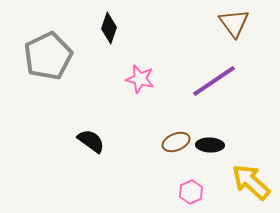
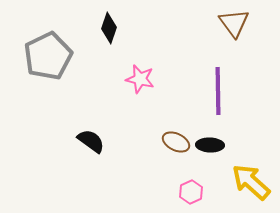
purple line: moved 4 px right, 10 px down; rotated 57 degrees counterclockwise
brown ellipse: rotated 48 degrees clockwise
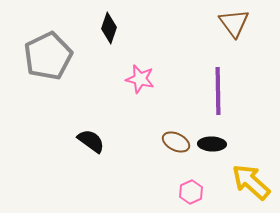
black ellipse: moved 2 px right, 1 px up
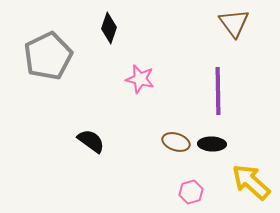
brown ellipse: rotated 8 degrees counterclockwise
pink hexagon: rotated 10 degrees clockwise
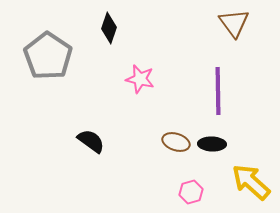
gray pentagon: rotated 12 degrees counterclockwise
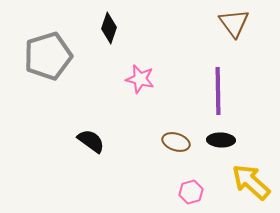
gray pentagon: rotated 21 degrees clockwise
black ellipse: moved 9 px right, 4 px up
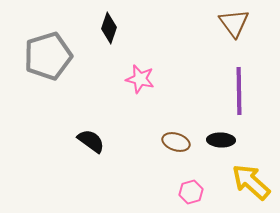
purple line: moved 21 px right
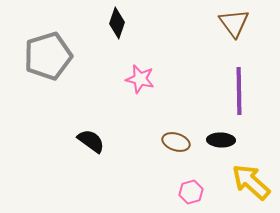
black diamond: moved 8 px right, 5 px up
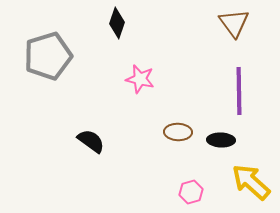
brown ellipse: moved 2 px right, 10 px up; rotated 16 degrees counterclockwise
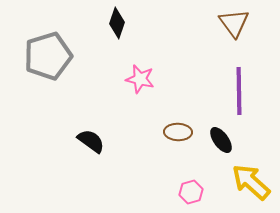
black ellipse: rotated 52 degrees clockwise
